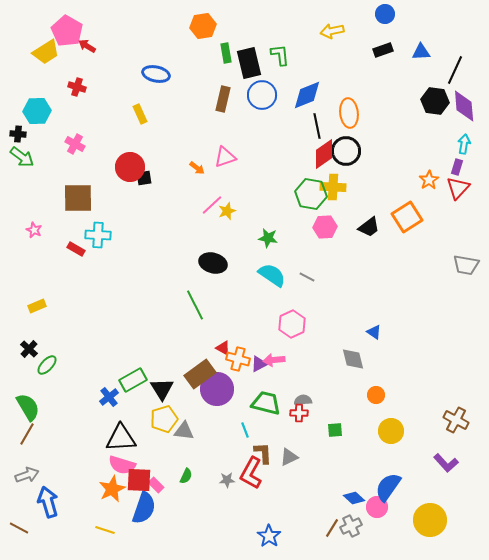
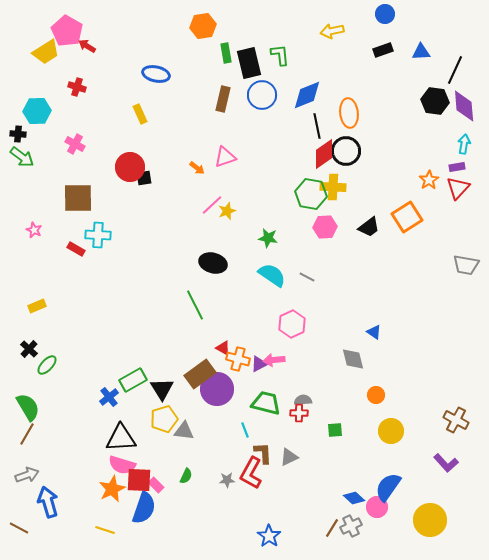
purple rectangle at (457, 167): rotated 63 degrees clockwise
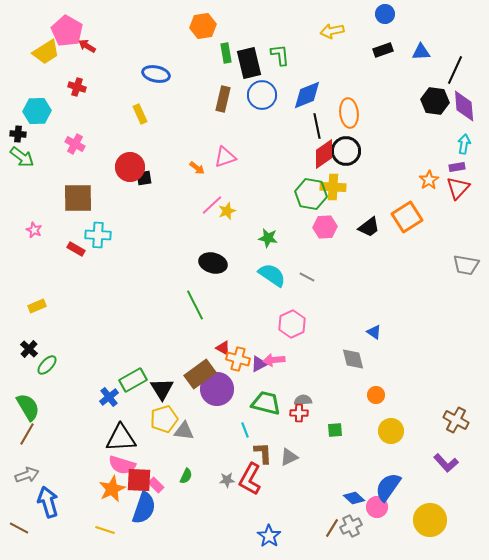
red L-shape at (251, 473): moved 1 px left, 6 px down
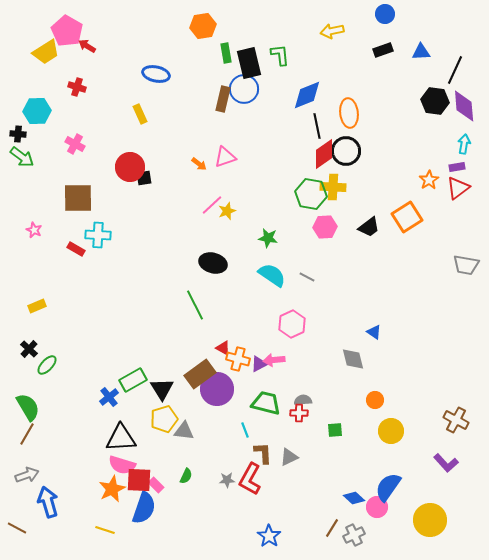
blue circle at (262, 95): moved 18 px left, 6 px up
orange arrow at (197, 168): moved 2 px right, 4 px up
red triangle at (458, 188): rotated 10 degrees clockwise
orange circle at (376, 395): moved 1 px left, 5 px down
gray cross at (351, 526): moved 3 px right, 9 px down
brown line at (19, 528): moved 2 px left
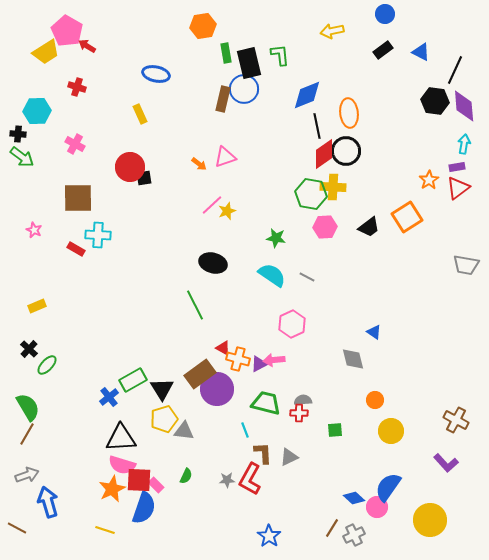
black rectangle at (383, 50): rotated 18 degrees counterclockwise
blue triangle at (421, 52): rotated 30 degrees clockwise
green star at (268, 238): moved 8 px right
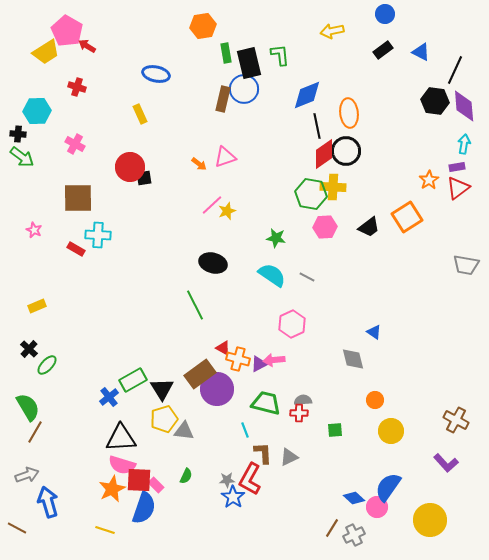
brown line at (27, 434): moved 8 px right, 2 px up
blue star at (269, 536): moved 36 px left, 39 px up
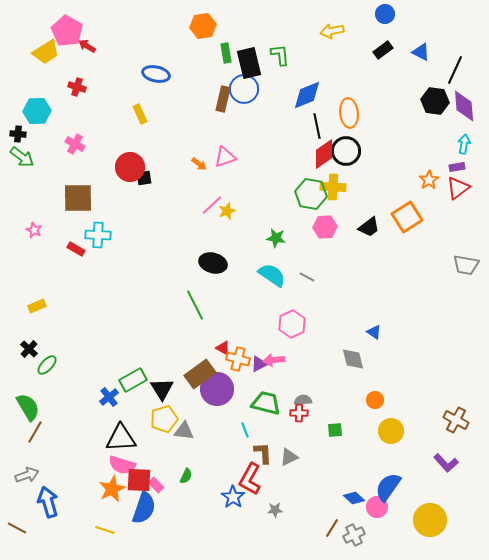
gray star at (227, 480): moved 48 px right, 30 px down
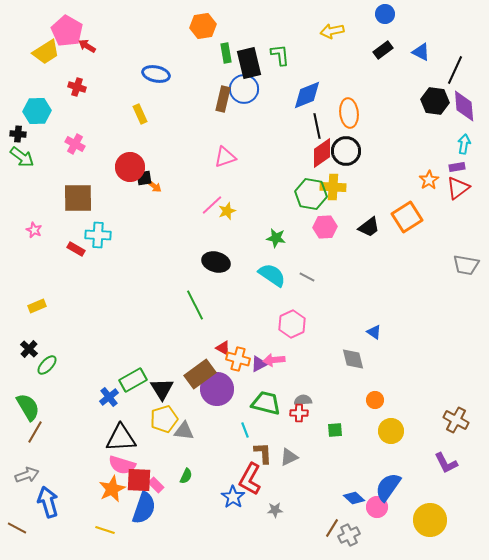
red diamond at (324, 154): moved 2 px left, 1 px up
orange arrow at (199, 164): moved 45 px left, 22 px down
black ellipse at (213, 263): moved 3 px right, 1 px up
purple L-shape at (446, 463): rotated 15 degrees clockwise
gray cross at (354, 535): moved 5 px left
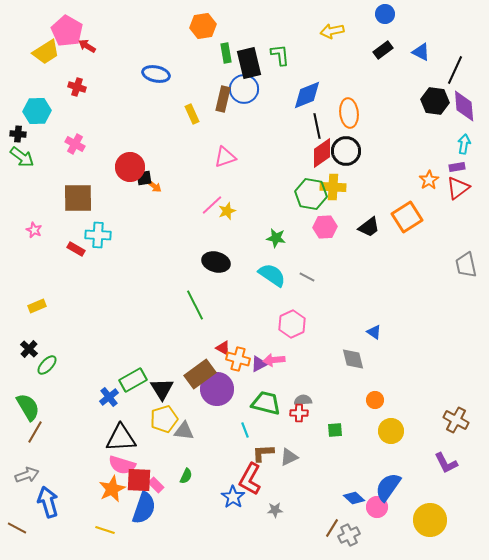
yellow rectangle at (140, 114): moved 52 px right
gray trapezoid at (466, 265): rotated 68 degrees clockwise
brown L-shape at (263, 453): rotated 90 degrees counterclockwise
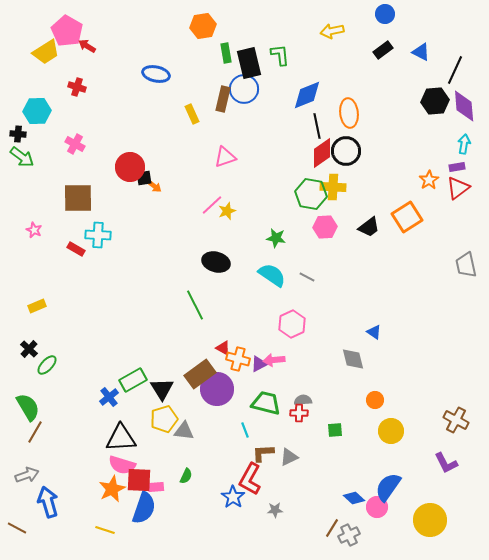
black hexagon at (435, 101): rotated 12 degrees counterclockwise
pink rectangle at (156, 485): moved 2 px down; rotated 49 degrees counterclockwise
